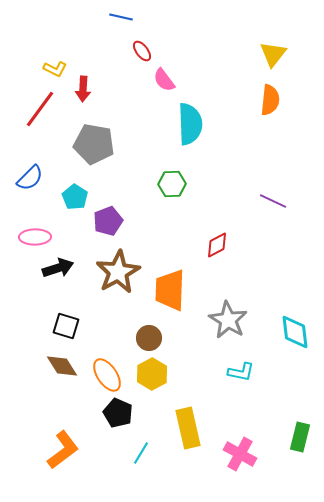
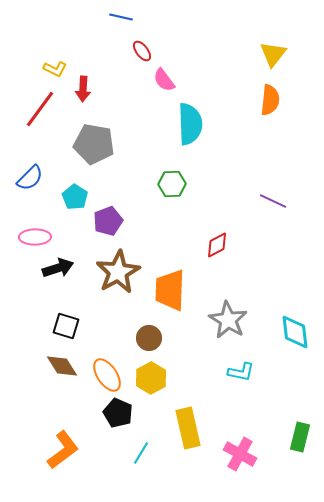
yellow hexagon: moved 1 px left, 4 px down
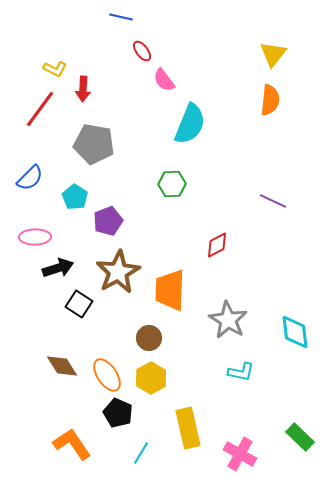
cyan semicircle: rotated 24 degrees clockwise
black square: moved 13 px right, 22 px up; rotated 16 degrees clockwise
green rectangle: rotated 60 degrees counterclockwise
orange L-shape: moved 9 px right, 6 px up; rotated 87 degrees counterclockwise
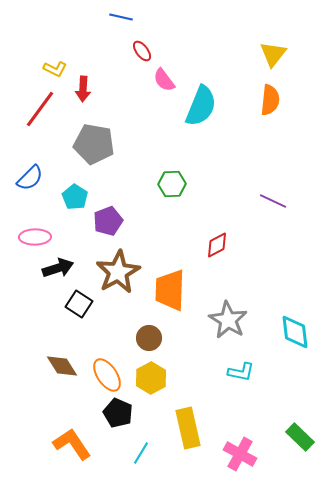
cyan semicircle: moved 11 px right, 18 px up
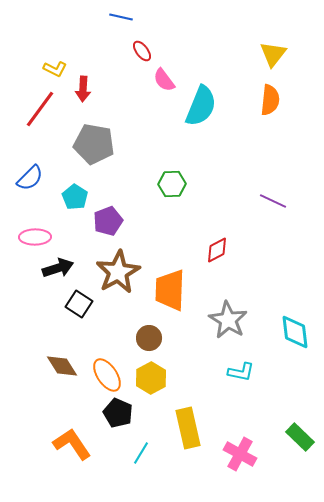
red diamond: moved 5 px down
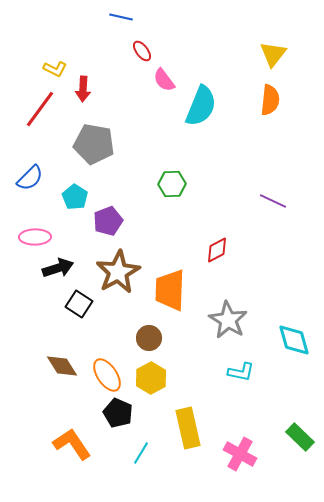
cyan diamond: moved 1 px left, 8 px down; rotated 9 degrees counterclockwise
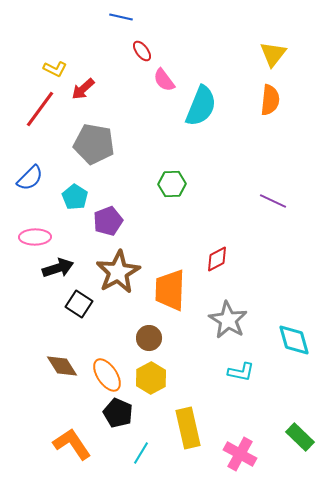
red arrow: rotated 45 degrees clockwise
red diamond: moved 9 px down
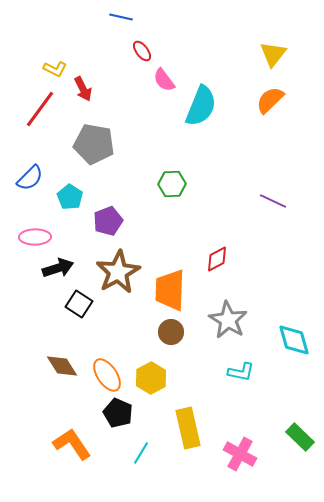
red arrow: rotated 75 degrees counterclockwise
orange semicircle: rotated 140 degrees counterclockwise
cyan pentagon: moved 5 px left
brown circle: moved 22 px right, 6 px up
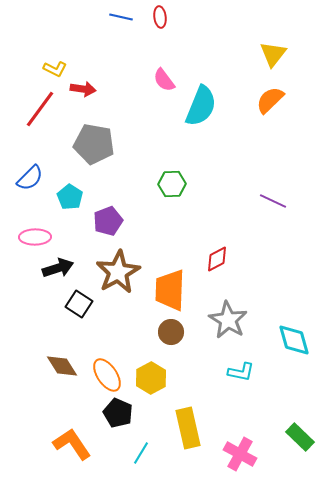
red ellipse: moved 18 px right, 34 px up; rotated 30 degrees clockwise
red arrow: rotated 55 degrees counterclockwise
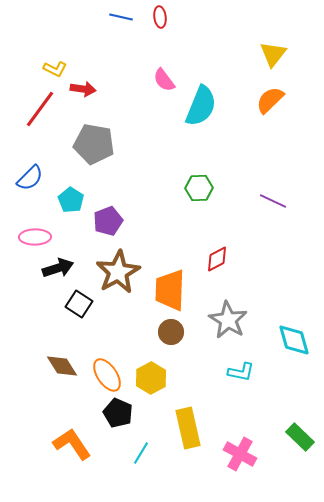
green hexagon: moved 27 px right, 4 px down
cyan pentagon: moved 1 px right, 3 px down
